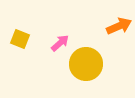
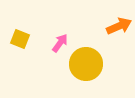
pink arrow: rotated 12 degrees counterclockwise
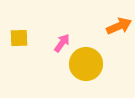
yellow square: moved 1 px left, 1 px up; rotated 24 degrees counterclockwise
pink arrow: moved 2 px right
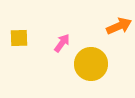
yellow circle: moved 5 px right
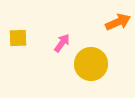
orange arrow: moved 1 px left, 4 px up
yellow square: moved 1 px left
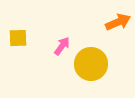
pink arrow: moved 3 px down
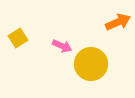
yellow square: rotated 30 degrees counterclockwise
pink arrow: rotated 78 degrees clockwise
